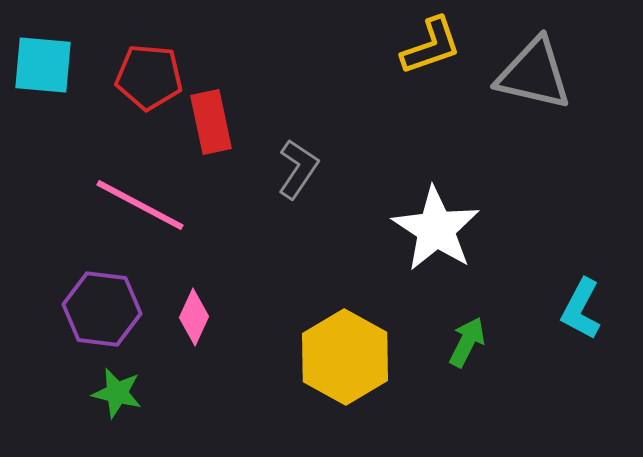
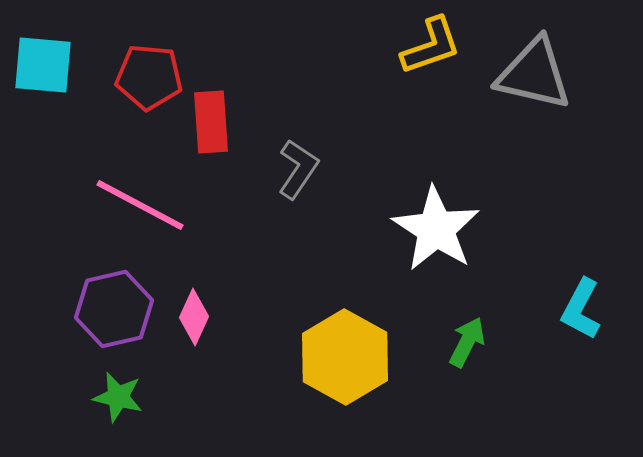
red rectangle: rotated 8 degrees clockwise
purple hexagon: moved 12 px right; rotated 20 degrees counterclockwise
green star: moved 1 px right, 4 px down
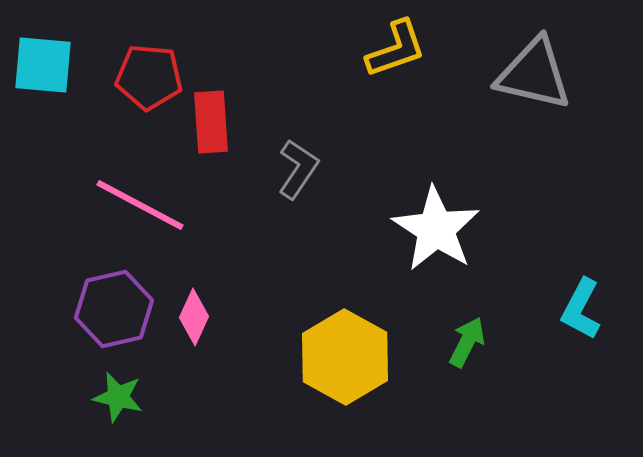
yellow L-shape: moved 35 px left, 3 px down
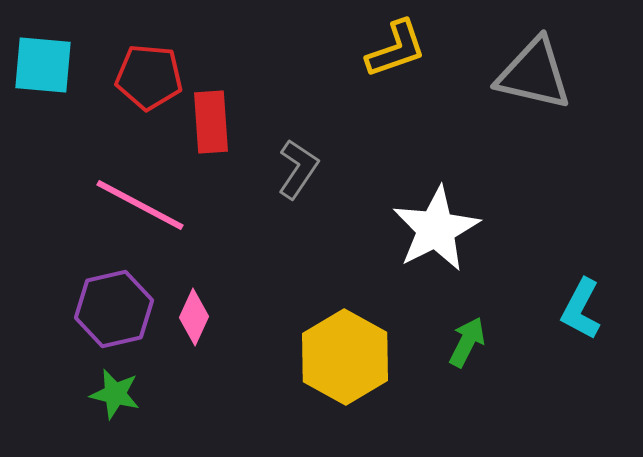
white star: rotated 12 degrees clockwise
green star: moved 3 px left, 3 px up
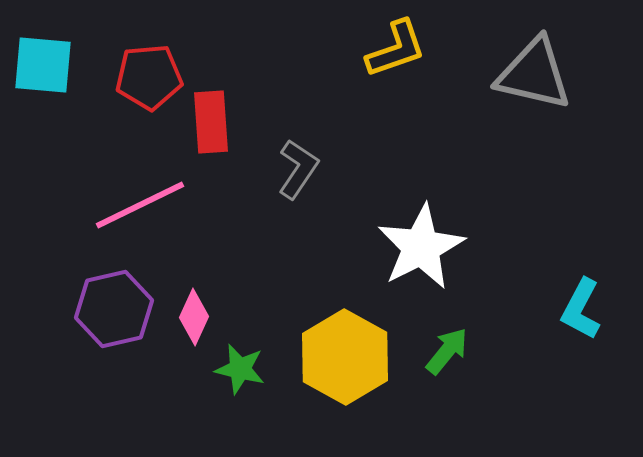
red pentagon: rotated 10 degrees counterclockwise
pink line: rotated 54 degrees counterclockwise
white star: moved 15 px left, 18 px down
green arrow: moved 20 px left, 9 px down; rotated 12 degrees clockwise
green star: moved 125 px right, 25 px up
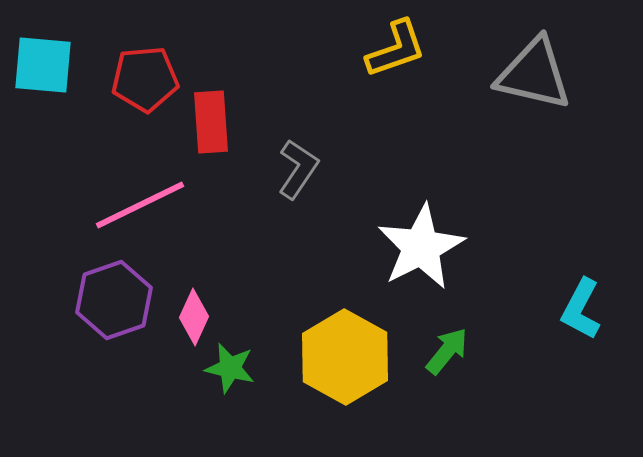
red pentagon: moved 4 px left, 2 px down
purple hexagon: moved 9 px up; rotated 6 degrees counterclockwise
green star: moved 10 px left, 1 px up
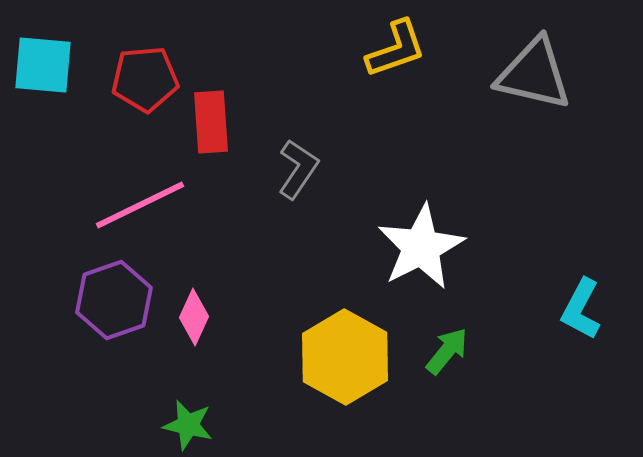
green star: moved 42 px left, 57 px down
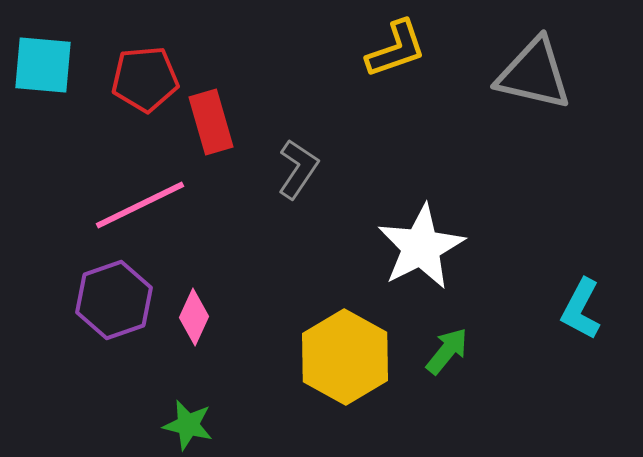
red rectangle: rotated 12 degrees counterclockwise
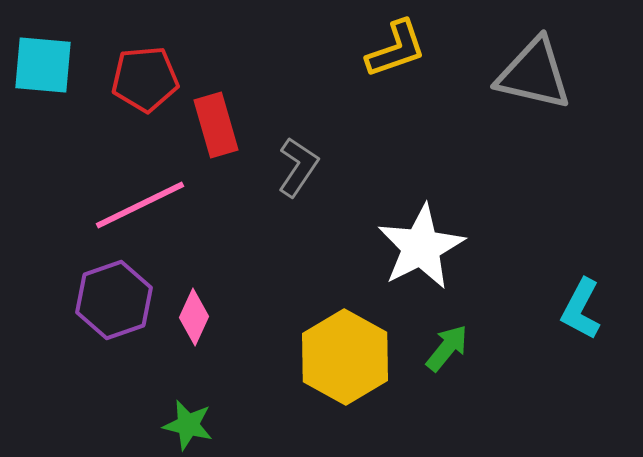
red rectangle: moved 5 px right, 3 px down
gray L-shape: moved 2 px up
green arrow: moved 3 px up
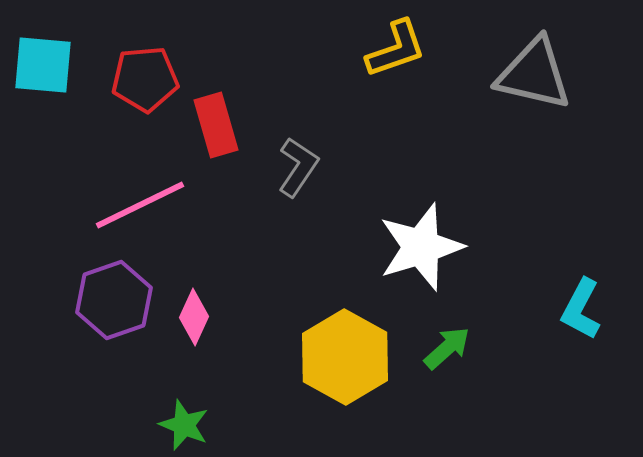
white star: rotated 10 degrees clockwise
green arrow: rotated 9 degrees clockwise
green star: moved 4 px left; rotated 9 degrees clockwise
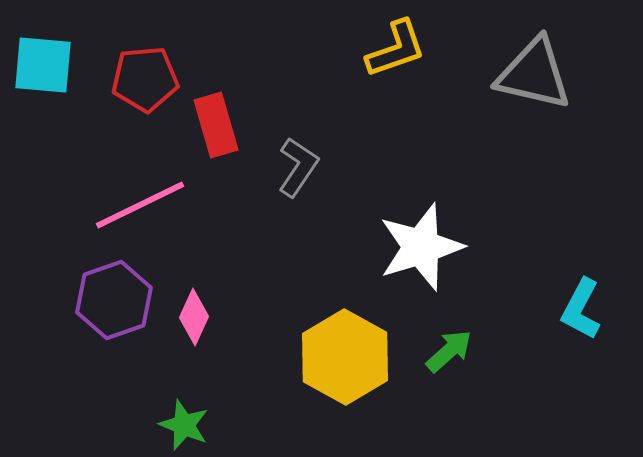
green arrow: moved 2 px right, 3 px down
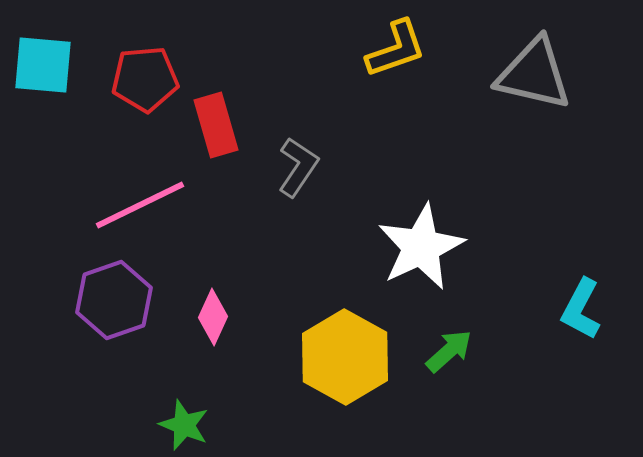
white star: rotated 8 degrees counterclockwise
pink diamond: moved 19 px right
